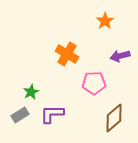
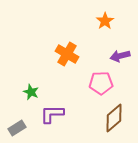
pink pentagon: moved 7 px right
green star: rotated 21 degrees counterclockwise
gray rectangle: moved 3 px left, 13 px down
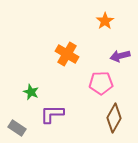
brown diamond: rotated 20 degrees counterclockwise
gray rectangle: rotated 66 degrees clockwise
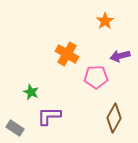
pink pentagon: moved 5 px left, 6 px up
purple L-shape: moved 3 px left, 2 px down
gray rectangle: moved 2 px left
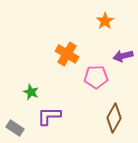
purple arrow: moved 3 px right
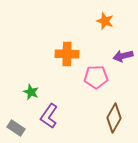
orange star: rotated 18 degrees counterclockwise
orange cross: rotated 30 degrees counterclockwise
purple L-shape: rotated 55 degrees counterclockwise
gray rectangle: moved 1 px right
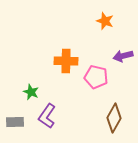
orange cross: moved 1 px left, 7 px down
pink pentagon: rotated 15 degrees clockwise
purple L-shape: moved 2 px left
gray rectangle: moved 1 px left, 6 px up; rotated 36 degrees counterclockwise
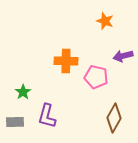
green star: moved 8 px left; rotated 14 degrees clockwise
purple L-shape: rotated 20 degrees counterclockwise
